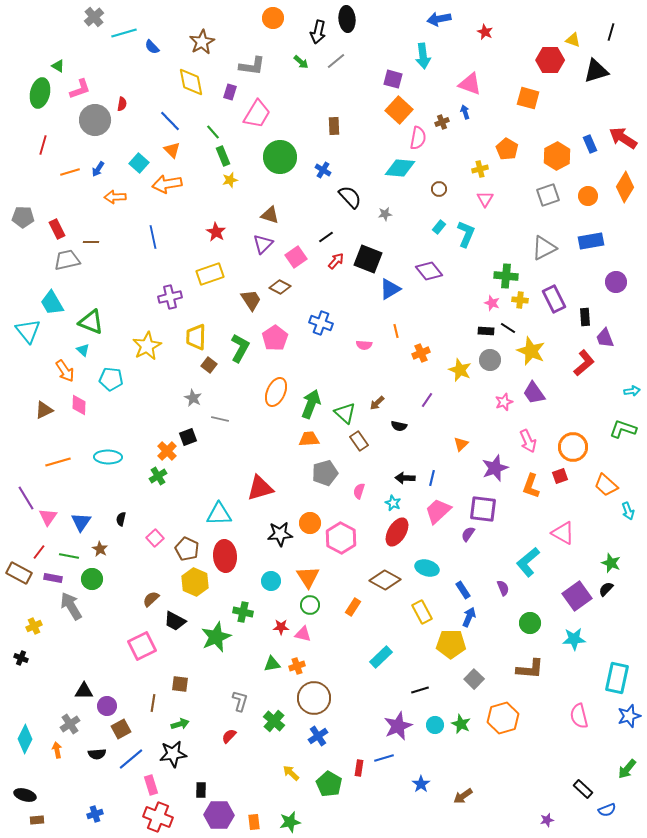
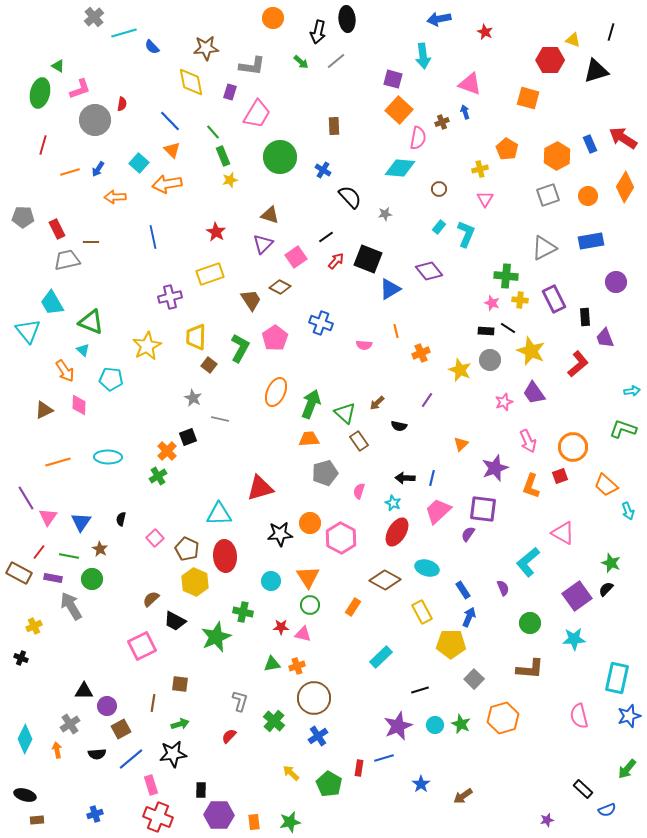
brown star at (202, 42): moved 4 px right, 6 px down; rotated 25 degrees clockwise
red L-shape at (584, 363): moved 6 px left, 1 px down
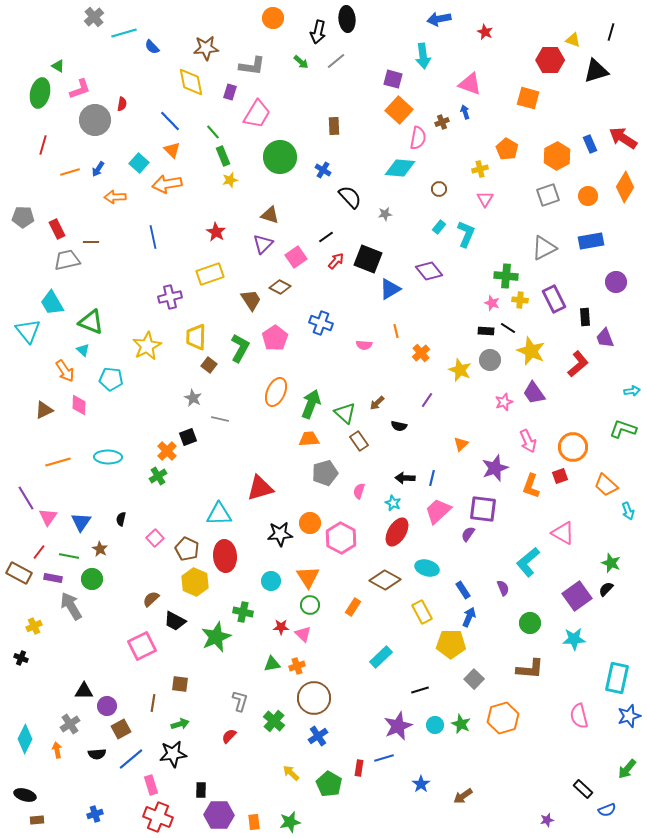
orange cross at (421, 353): rotated 18 degrees counterclockwise
pink triangle at (303, 634): rotated 30 degrees clockwise
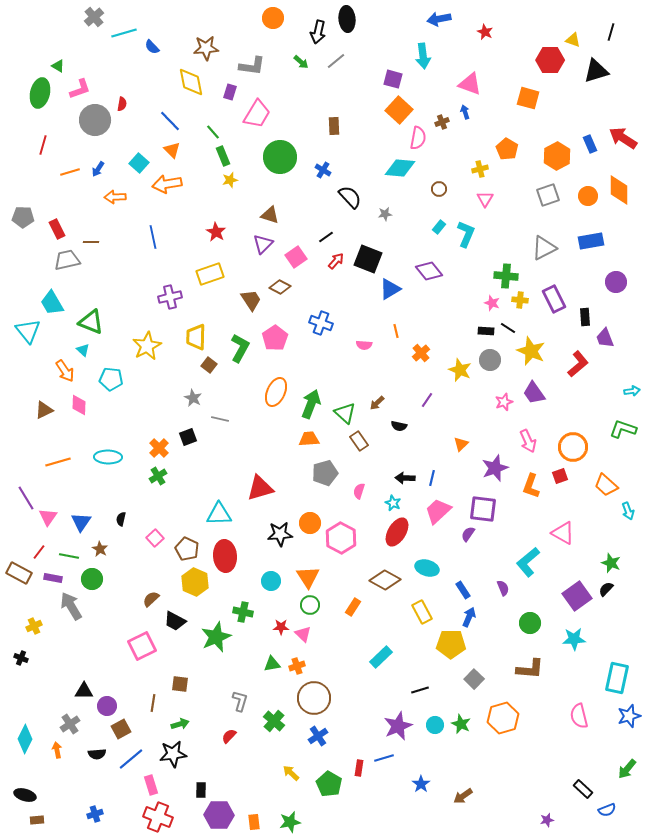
orange diamond at (625, 187): moved 6 px left, 3 px down; rotated 32 degrees counterclockwise
orange cross at (167, 451): moved 8 px left, 3 px up
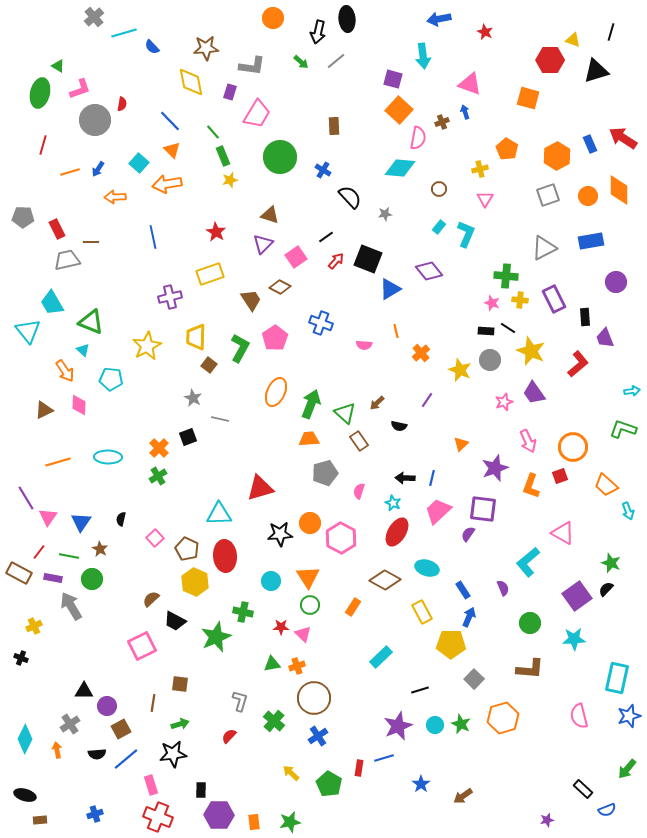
blue line at (131, 759): moved 5 px left
brown rectangle at (37, 820): moved 3 px right
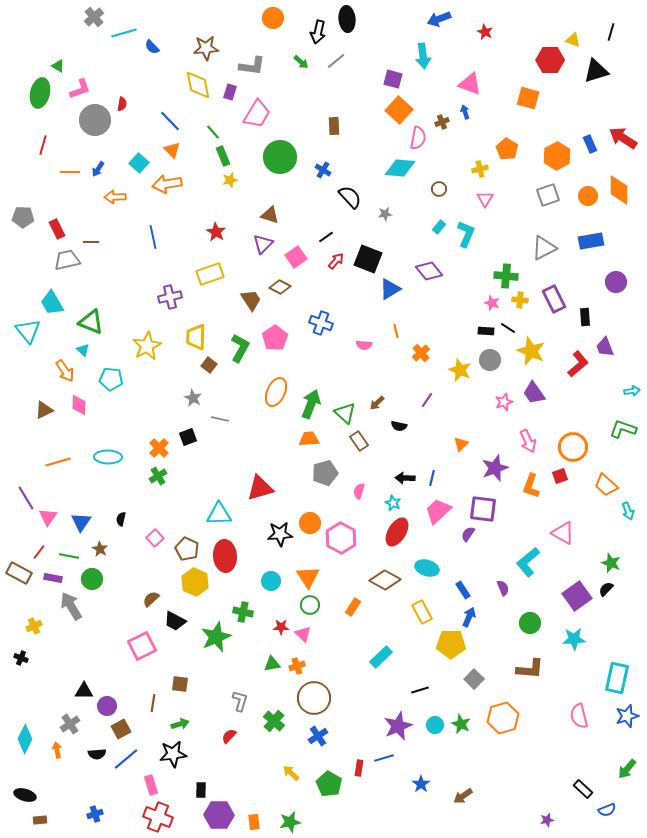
blue arrow at (439, 19): rotated 10 degrees counterclockwise
yellow diamond at (191, 82): moved 7 px right, 3 px down
orange line at (70, 172): rotated 18 degrees clockwise
purple trapezoid at (605, 338): moved 9 px down
blue star at (629, 716): moved 2 px left
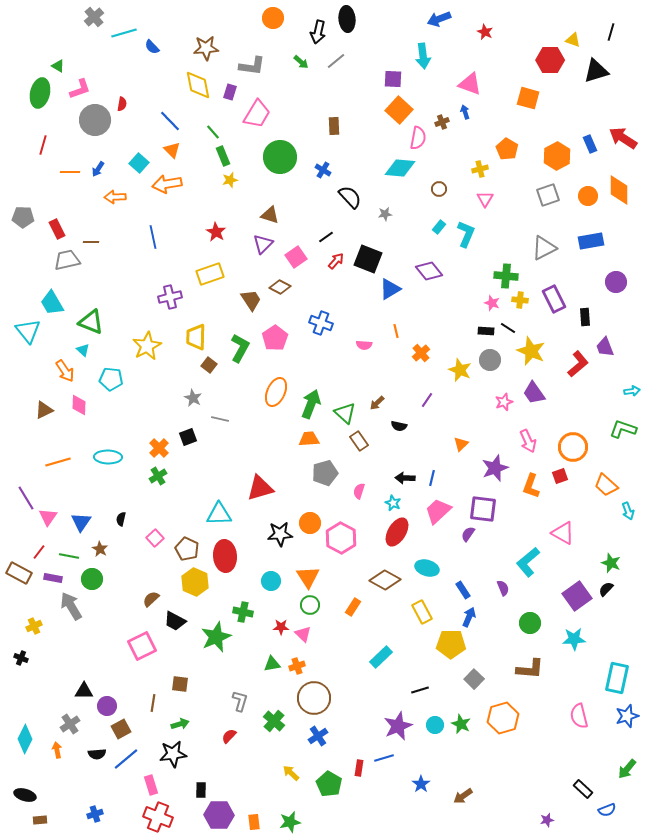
purple square at (393, 79): rotated 12 degrees counterclockwise
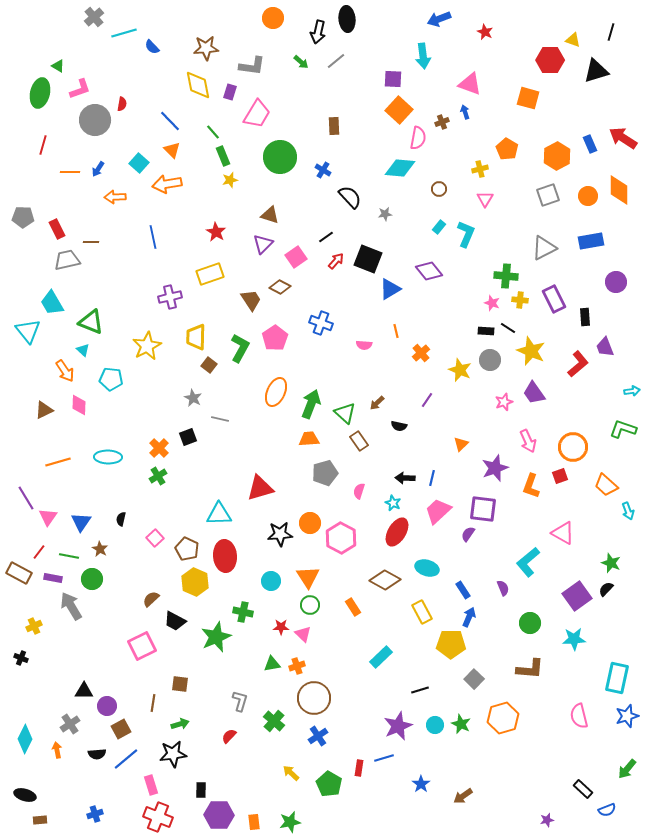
orange rectangle at (353, 607): rotated 66 degrees counterclockwise
